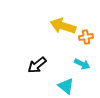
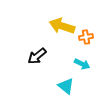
yellow arrow: moved 1 px left
black arrow: moved 9 px up
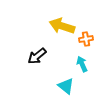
orange cross: moved 2 px down
cyan arrow: rotated 140 degrees counterclockwise
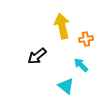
yellow arrow: rotated 60 degrees clockwise
cyan arrow: moved 1 px left, 1 px down; rotated 21 degrees counterclockwise
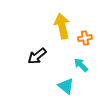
orange cross: moved 1 px left, 1 px up
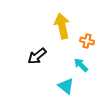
orange cross: moved 2 px right, 3 px down; rotated 24 degrees clockwise
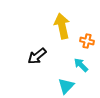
cyan triangle: rotated 36 degrees clockwise
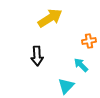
yellow arrow: moved 12 px left, 8 px up; rotated 70 degrees clockwise
orange cross: moved 2 px right; rotated 24 degrees counterclockwise
black arrow: rotated 54 degrees counterclockwise
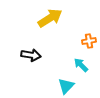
black arrow: moved 6 px left, 1 px up; rotated 78 degrees counterclockwise
